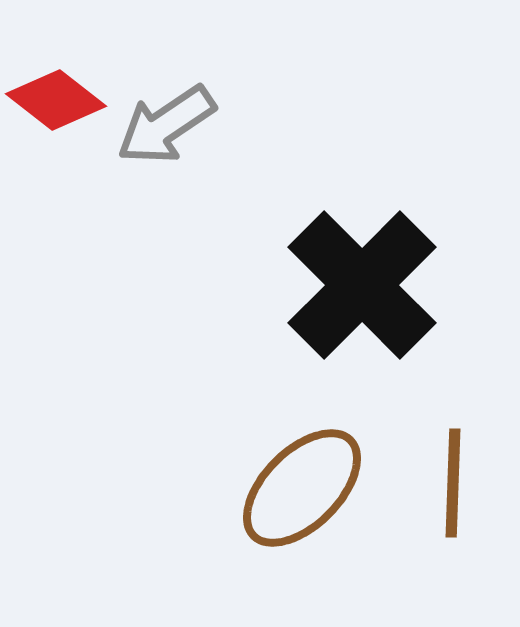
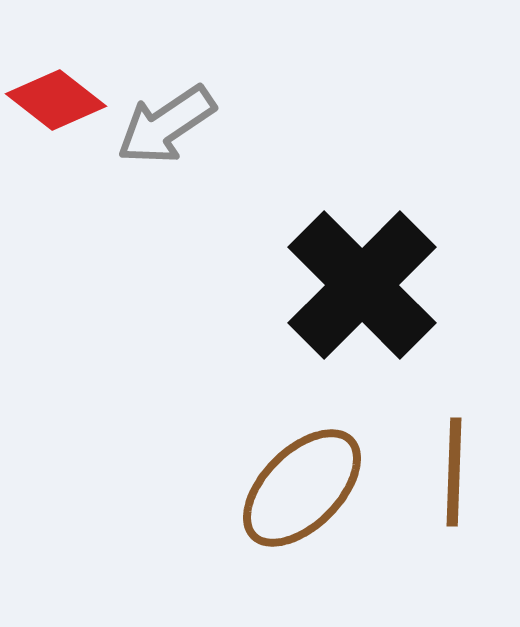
brown line: moved 1 px right, 11 px up
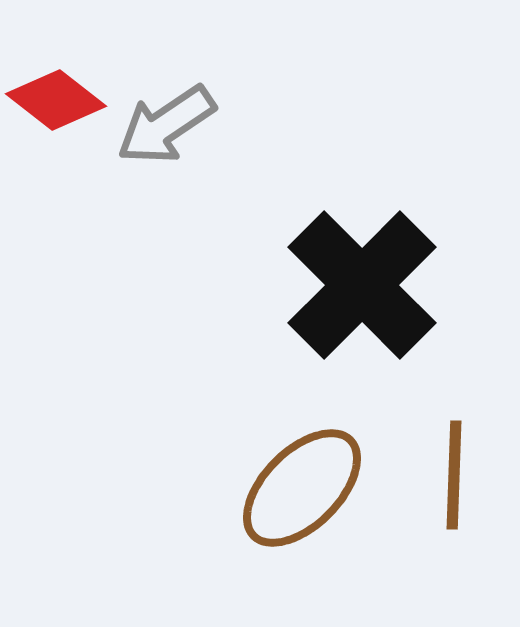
brown line: moved 3 px down
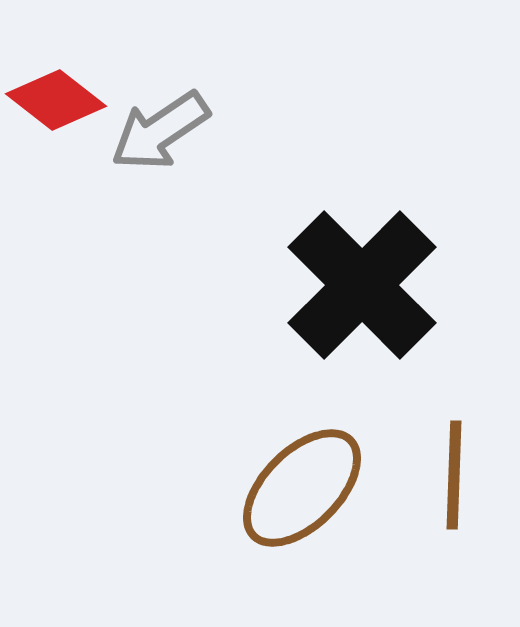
gray arrow: moved 6 px left, 6 px down
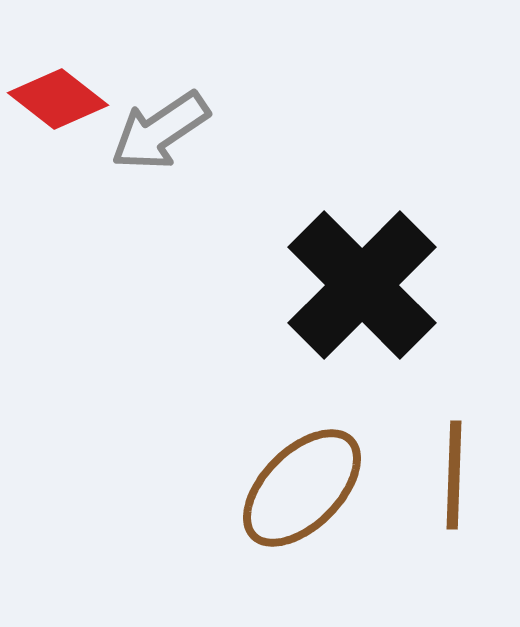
red diamond: moved 2 px right, 1 px up
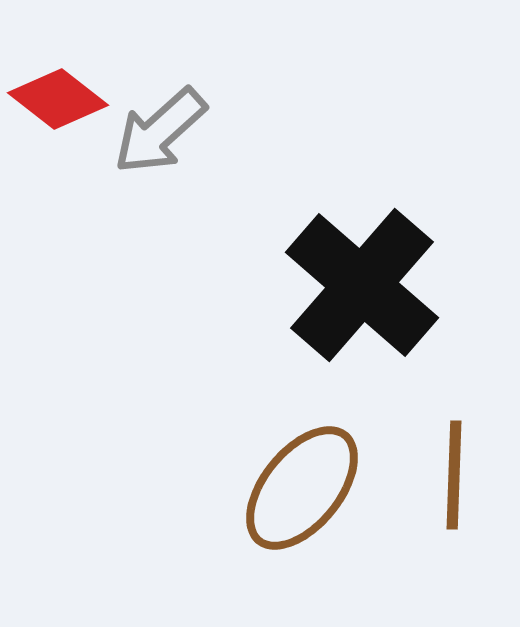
gray arrow: rotated 8 degrees counterclockwise
black cross: rotated 4 degrees counterclockwise
brown ellipse: rotated 6 degrees counterclockwise
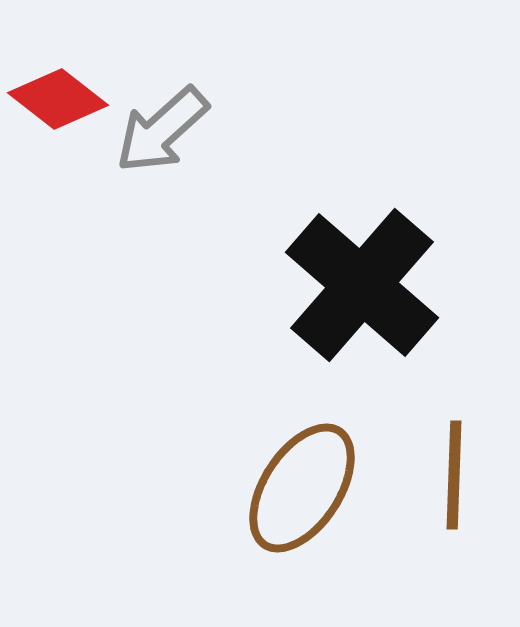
gray arrow: moved 2 px right, 1 px up
brown ellipse: rotated 6 degrees counterclockwise
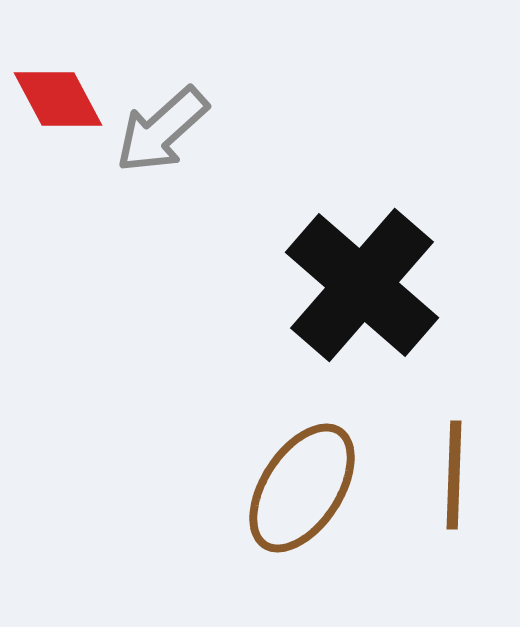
red diamond: rotated 24 degrees clockwise
